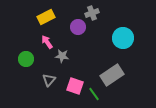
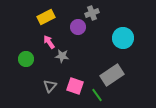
pink arrow: moved 2 px right
gray triangle: moved 1 px right, 6 px down
green line: moved 3 px right, 1 px down
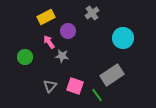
gray cross: rotated 16 degrees counterclockwise
purple circle: moved 10 px left, 4 px down
green circle: moved 1 px left, 2 px up
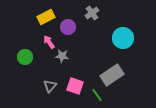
purple circle: moved 4 px up
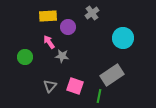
yellow rectangle: moved 2 px right, 1 px up; rotated 24 degrees clockwise
green line: moved 2 px right, 1 px down; rotated 48 degrees clockwise
